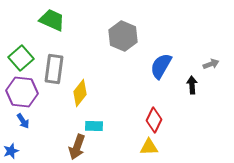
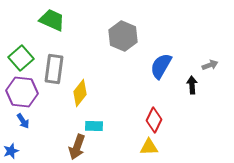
gray arrow: moved 1 px left, 1 px down
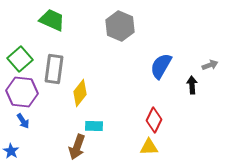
gray hexagon: moved 3 px left, 10 px up
green square: moved 1 px left, 1 px down
blue star: rotated 21 degrees counterclockwise
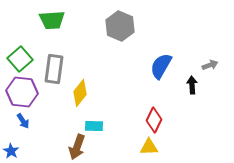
green trapezoid: rotated 152 degrees clockwise
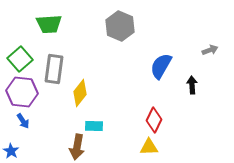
green trapezoid: moved 3 px left, 4 px down
gray arrow: moved 15 px up
brown arrow: rotated 10 degrees counterclockwise
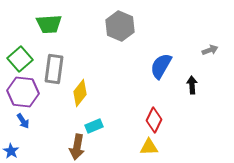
purple hexagon: moved 1 px right
cyan rectangle: rotated 24 degrees counterclockwise
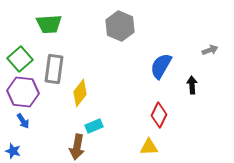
red diamond: moved 5 px right, 5 px up
blue star: moved 2 px right; rotated 14 degrees counterclockwise
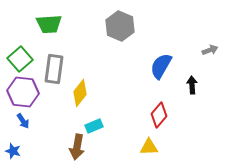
red diamond: rotated 15 degrees clockwise
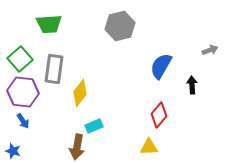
gray hexagon: rotated 24 degrees clockwise
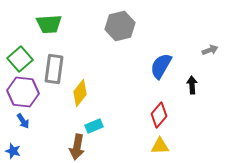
yellow triangle: moved 11 px right, 1 px up
